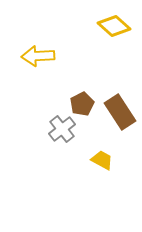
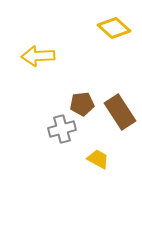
yellow diamond: moved 2 px down
brown pentagon: rotated 20 degrees clockwise
gray cross: rotated 24 degrees clockwise
yellow trapezoid: moved 4 px left, 1 px up
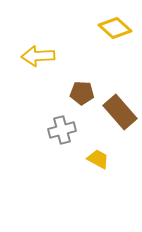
yellow diamond: moved 1 px right
brown pentagon: moved 11 px up; rotated 10 degrees clockwise
brown rectangle: rotated 8 degrees counterclockwise
gray cross: moved 1 px down
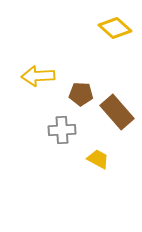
yellow arrow: moved 20 px down
brown pentagon: moved 1 px left, 1 px down
brown rectangle: moved 3 px left
gray cross: rotated 12 degrees clockwise
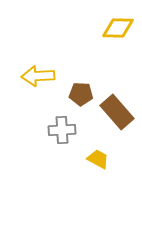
yellow diamond: moved 3 px right; rotated 40 degrees counterclockwise
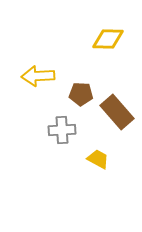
yellow diamond: moved 10 px left, 11 px down
